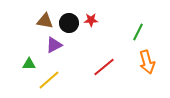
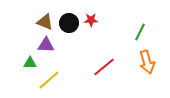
brown triangle: moved 1 px down; rotated 12 degrees clockwise
green line: moved 2 px right
purple triangle: moved 8 px left; rotated 30 degrees clockwise
green triangle: moved 1 px right, 1 px up
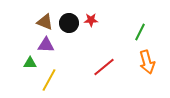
yellow line: rotated 20 degrees counterclockwise
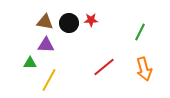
brown triangle: rotated 12 degrees counterclockwise
orange arrow: moved 3 px left, 7 px down
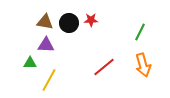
orange arrow: moved 1 px left, 4 px up
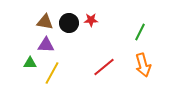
yellow line: moved 3 px right, 7 px up
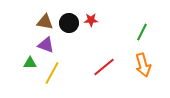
green line: moved 2 px right
purple triangle: rotated 18 degrees clockwise
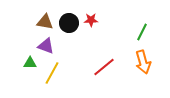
purple triangle: moved 1 px down
orange arrow: moved 3 px up
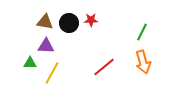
purple triangle: rotated 18 degrees counterclockwise
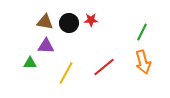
yellow line: moved 14 px right
